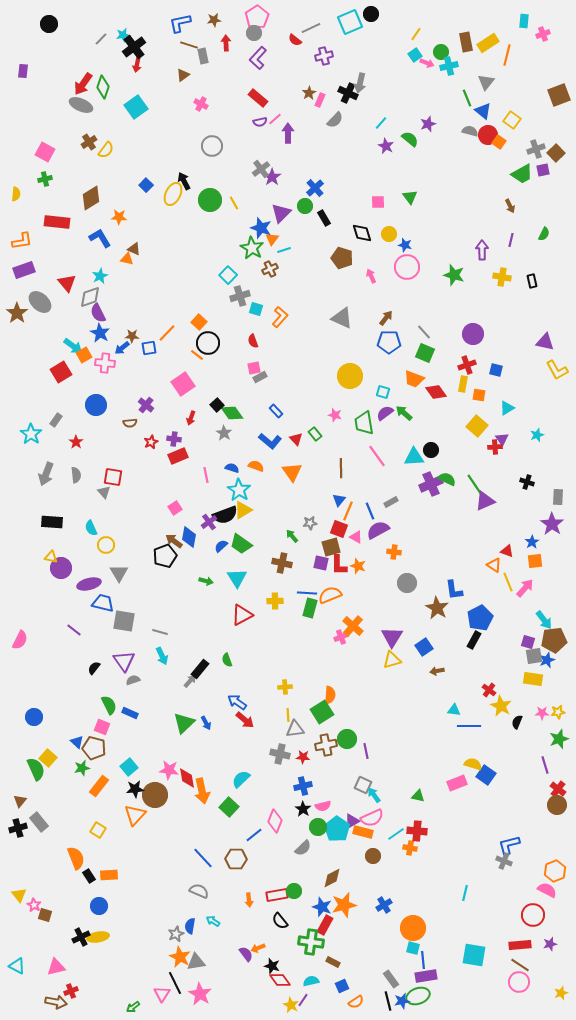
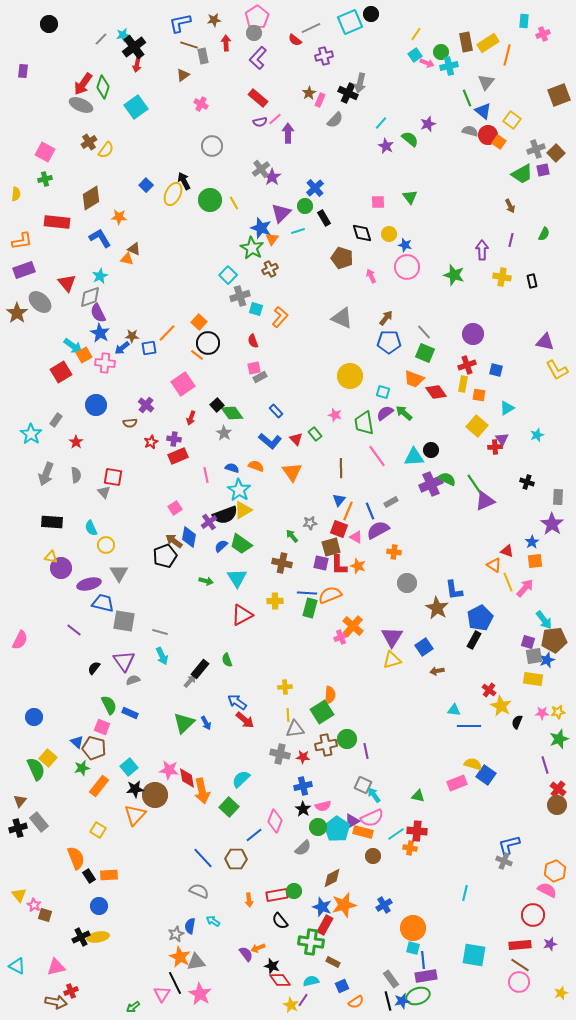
cyan line at (284, 250): moved 14 px right, 19 px up
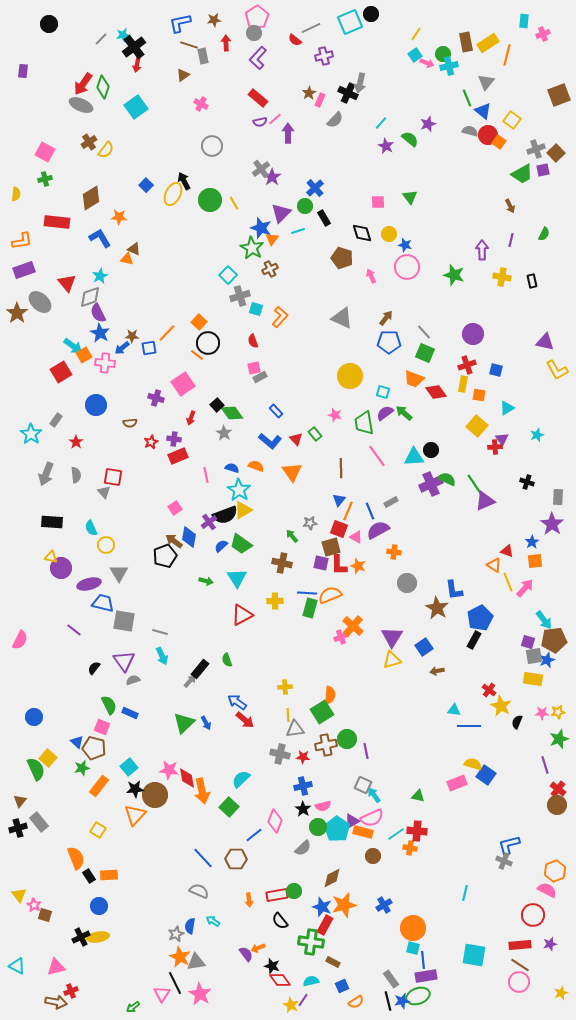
green circle at (441, 52): moved 2 px right, 2 px down
purple cross at (146, 405): moved 10 px right, 7 px up; rotated 21 degrees counterclockwise
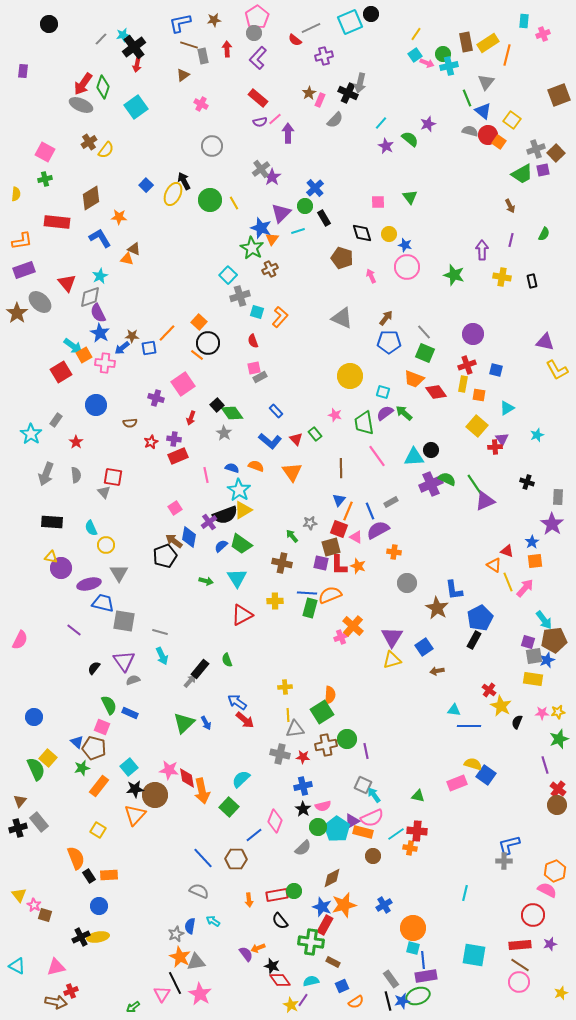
red arrow at (226, 43): moved 1 px right, 6 px down
cyan square at (256, 309): moved 1 px right, 3 px down
gray cross at (504, 861): rotated 21 degrees counterclockwise
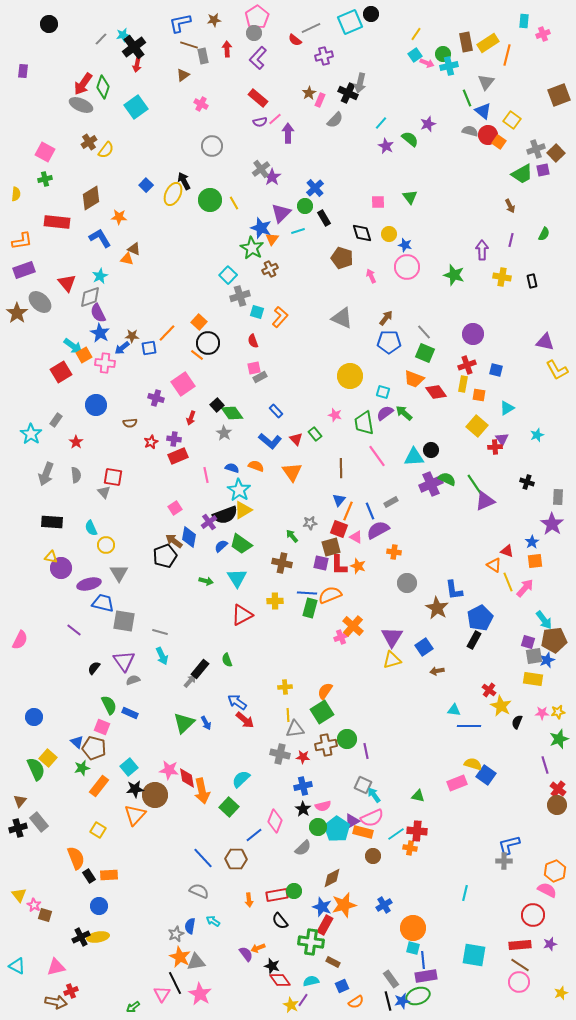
orange semicircle at (330, 695): moved 5 px left, 4 px up; rotated 150 degrees counterclockwise
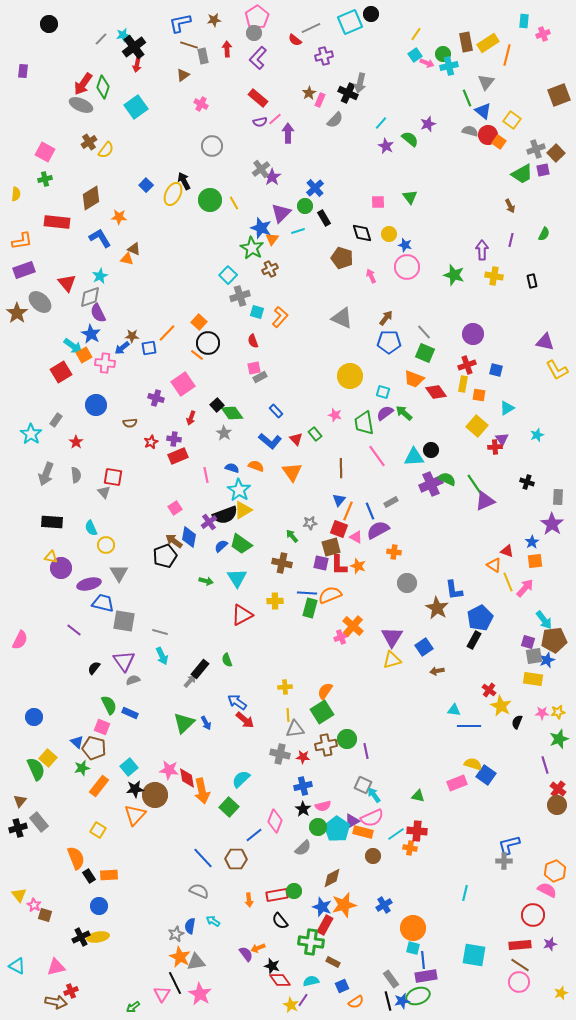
yellow cross at (502, 277): moved 8 px left, 1 px up
blue star at (100, 333): moved 9 px left, 1 px down
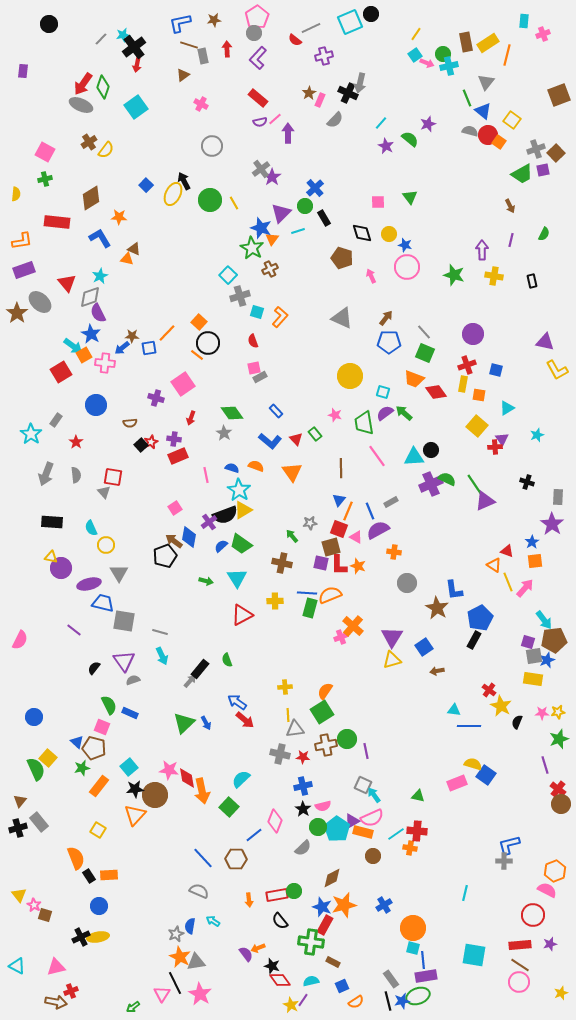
black square at (217, 405): moved 76 px left, 40 px down
brown circle at (557, 805): moved 4 px right, 1 px up
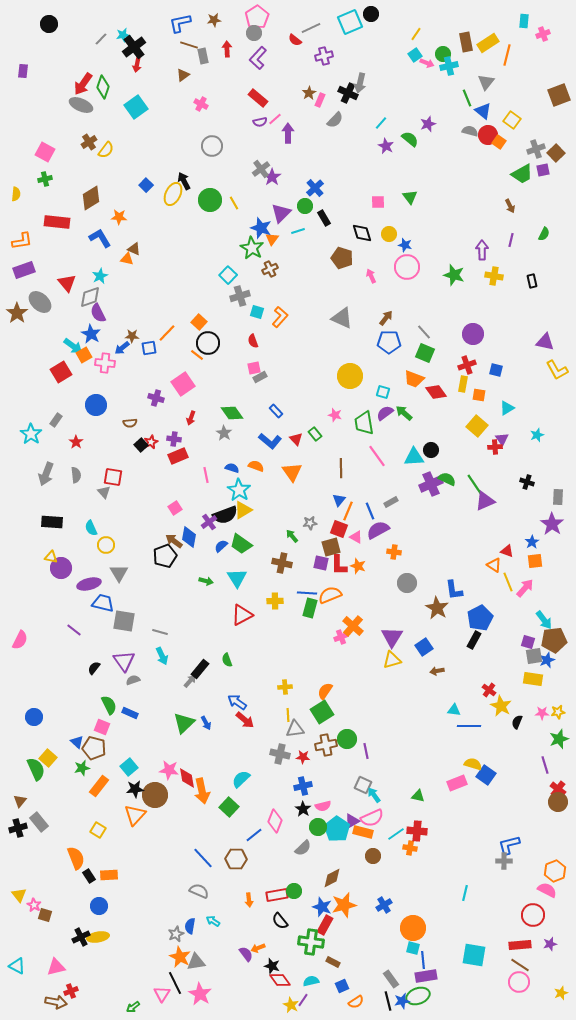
brown circle at (561, 804): moved 3 px left, 2 px up
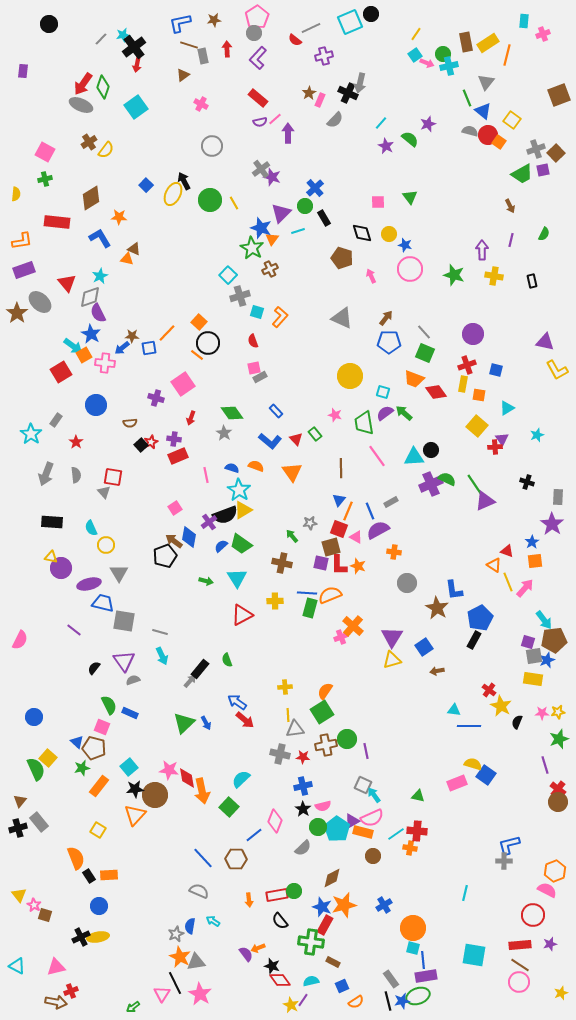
purple star at (272, 177): rotated 18 degrees counterclockwise
pink circle at (407, 267): moved 3 px right, 2 px down
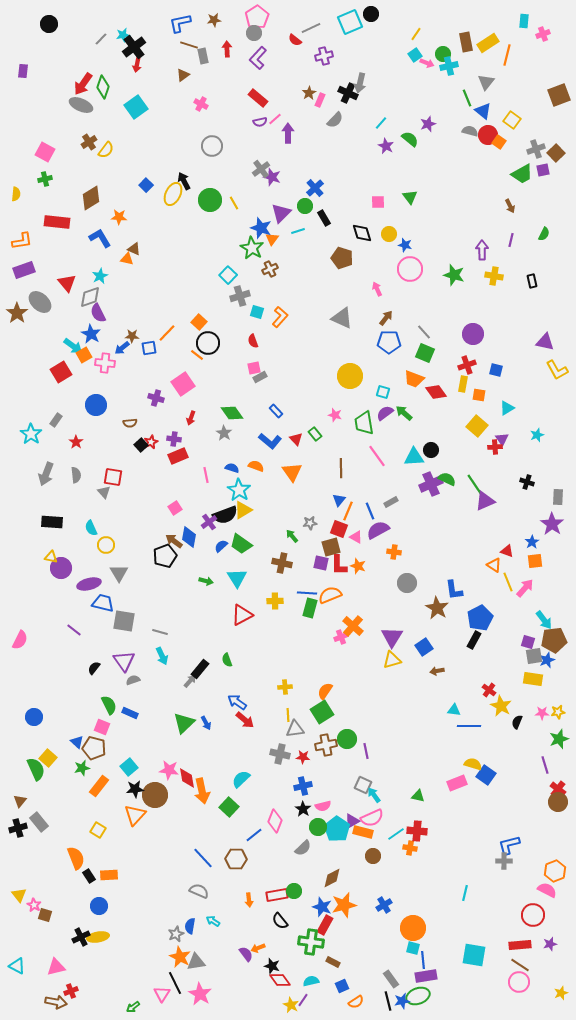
pink arrow at (371, 276): moved 6 px right, 13 px down
